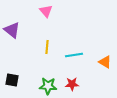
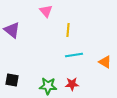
yellow line: moved 21 px right, 17 px up
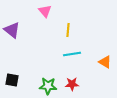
pink triangle: moved 1 px left
cyan line: moved 2 px left, 1 px up
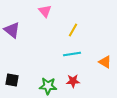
yellow line: moved 5 px right; rotated 24 degrees clockwise
red star: moved 1 px right, 3 px up
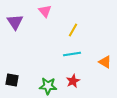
purple triangle: moved 3 px right, 8 px up; rotated 18 degrees clockwise
red star: rotated 24 degrees counterclockwise
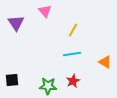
purple triangle: moved 1 px right, 1 px down
black square: rotated 16 degrees counterclockwise
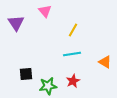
black square: moved 14 px right, 6 px up
green star: rotated 12 degrees counterclockwise
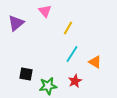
purple triangle: rotated 24 degrees clockwise
yellow line: moved 5 px left, 2 px up
cyan line: rotated 48 degrees counterclockwise
orange triangle: moved 10 px left
black square: rotated 16 degrees clockwise
red star: moved 2 px right
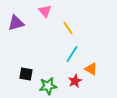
purple triangle: rotated 24 degrees clockwise
yellow line: rotated 64 degrees counterclockwise
orange triangle: moved 4 px left, 7 px down
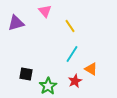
yellow line: moved 2 px right, 2 px up
green star: rotated 24 degrees counterclockwise
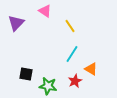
pink triangle: rotated 16 degrees counterclockwise
purple triangle: rotated 30 degrees counterclockwise
green star: rotated 30 degrees counterclockwise
